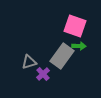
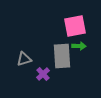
pink square: rotated 30 degrees counterclockwise
gray rectangle: rotated 40 degrees counterclockwise
gray triangle: moved 5 px left, 3 px up
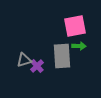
gray triangle: moved 1 px down
purple cross: moved 6 px left, 8 px up
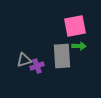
purple cross: rotated 24 degrees clockwise
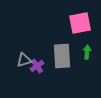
pink square: moved 5 px right, 3 px up
green arrow: moved 8 px right, 6 px down; rotated 88 degrees counterclockwise
purple cross: rotated 16 degrees counterclockwise
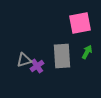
green arrow: rotated 24 degrees clockwise
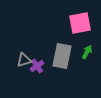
gray rectangle: rotated 15 degrees clockwise
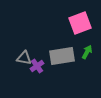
pink square: rotated 10 degrees counterclockwise
gray rectangle: rotated 70 degrees clockwise
gray triangle: moved 2 px up; rotated 28 degrees clockwise
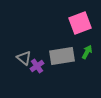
gray triangle: rotated 28 degrees clockwise
